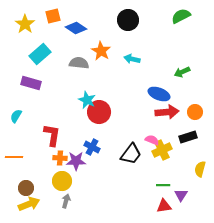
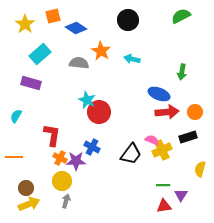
green arrow: rotated 56 degrees counterclockwise
orange cross: rotated 24 degrees clockwise
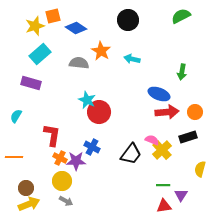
yellow star: moved 10 px right, 2 px down; rotated 18 degrees clockwise
yellow cross: rotated 18 degrees counterclockwise
gray arrow: rotated 104 degrees clockwise
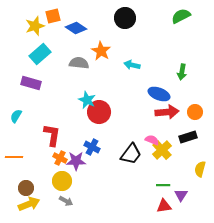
black circle: moved 3 px left, 2 px up
cyan arrow: moved 6 px down
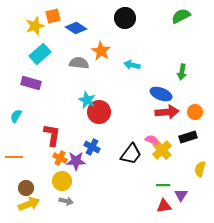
blue ellipse: moved 2 px right
gray arrow: rotated 16 degrees counterclockwise
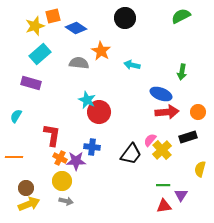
orange circle: moved 3 px right
pink semicircle: moved 2 px left; rotated 72 degrees counterclockwise
blue cross: rotated 21 degrees counterclockwise
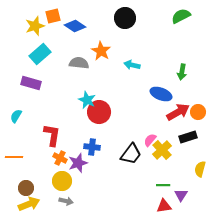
blue diamond: moved 1 px left, 2 px up
red arrow: moved 11 px right; rotated 25 degrees counterclockwise
purple star: moved 2 px right, 2 px down; rotated 18 degrees counterclockwise
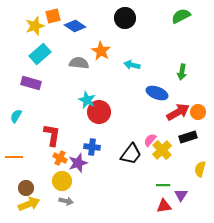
blue ellipse: moved 4 px left, 1 px up
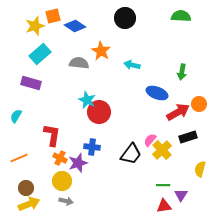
green semicircle: rotated 30 degrees clockwise
orange circle: moved 1 px right, 8 px up
orange line: moved 5 px right, 1 px down; rotated 24 degrees counterclockwise
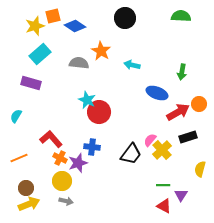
red L-shape: moved 1 px left, 4 px down; rotated 50 degrees counterclockwise
red triangle: rotated 35 degrees clockwise
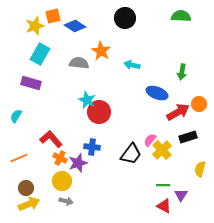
cyan rectangle: rotated 20 degrees counterclockwise
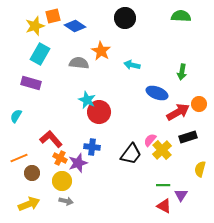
brown circle: moved 6 px right, 15 px up
